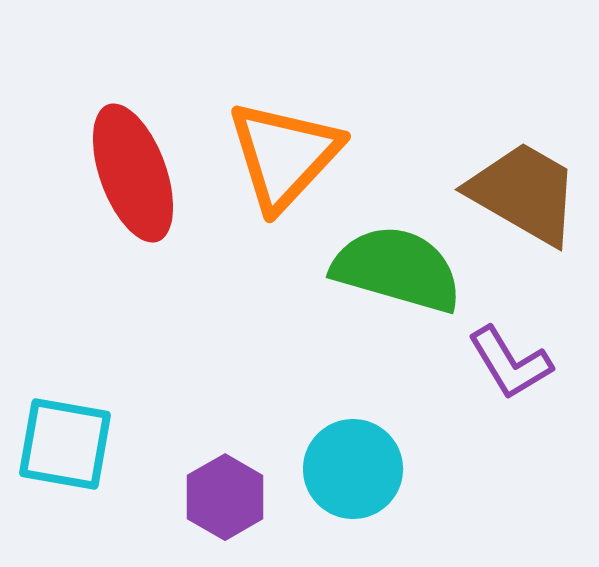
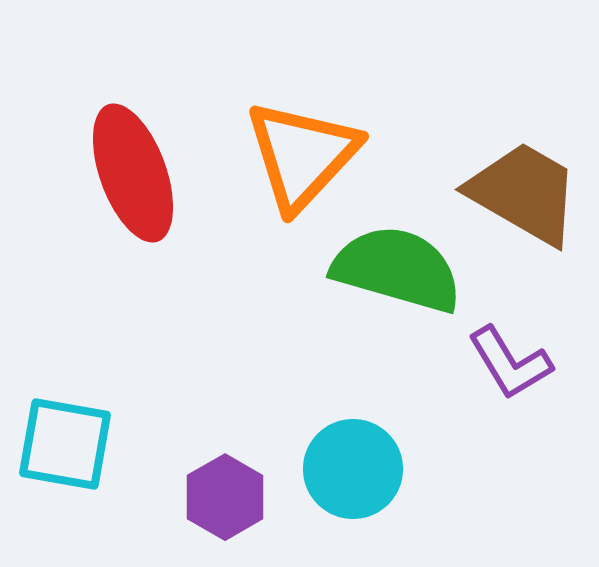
orange triangle: moved 18 px right
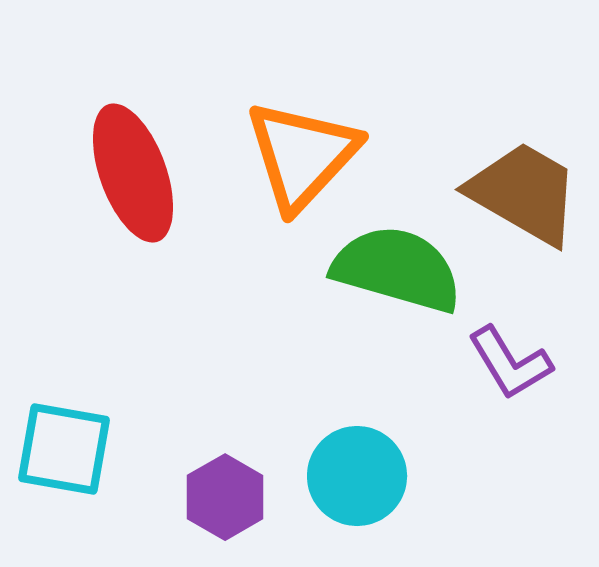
cyan square: moved 1 px left, 5 px down
cyan circle: moved 4 px right, 7 px down
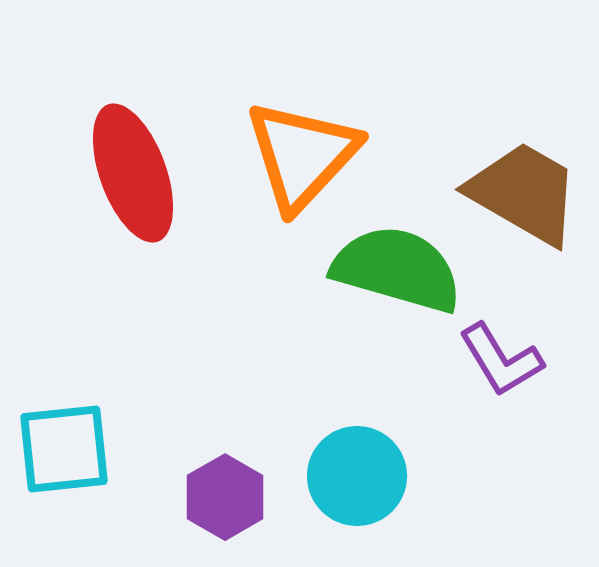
purple L-shape: moved 9 px left, 3 px up
cyan square: rotated 16 degrees counterclockwise
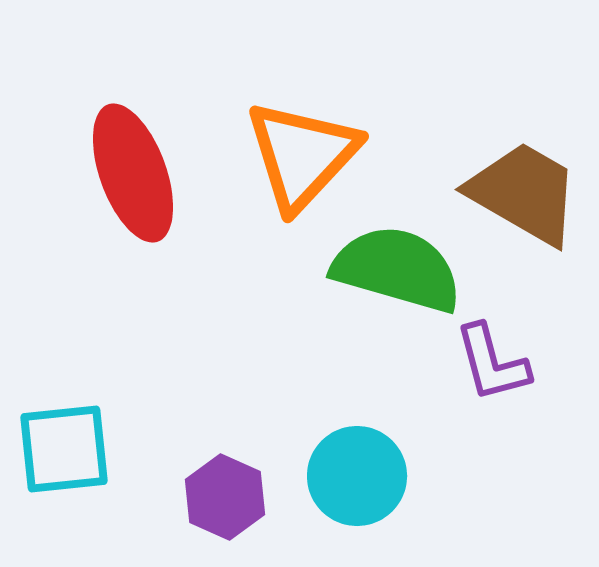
purple L-shape: moved 9 px left, 3 px down; rotated 16 degrees clockwise
purple hexagon: rotated 6 degrees counterclockwise
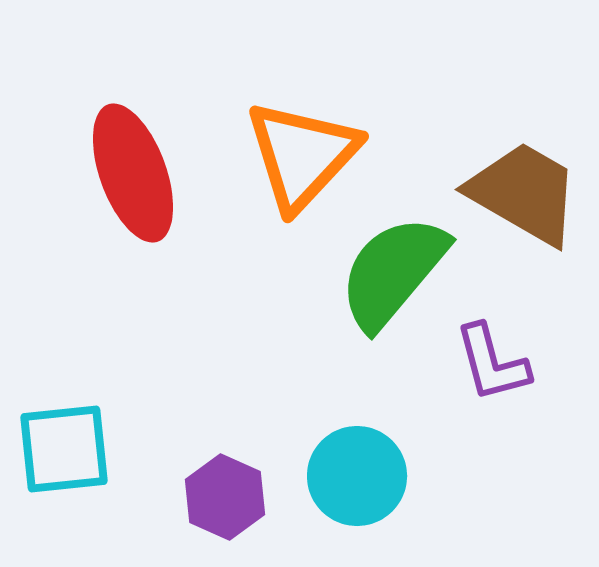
green semicircle: moved 4 px left, 3 px down; rotated 66 degrees counterclockwise
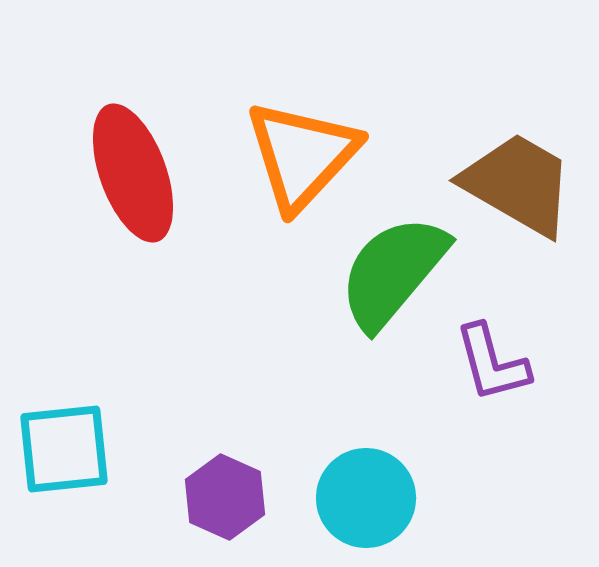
brown trapezoid: moved 6 px left, 9 px up
cyan circle: moved 9 px right, 22 px down
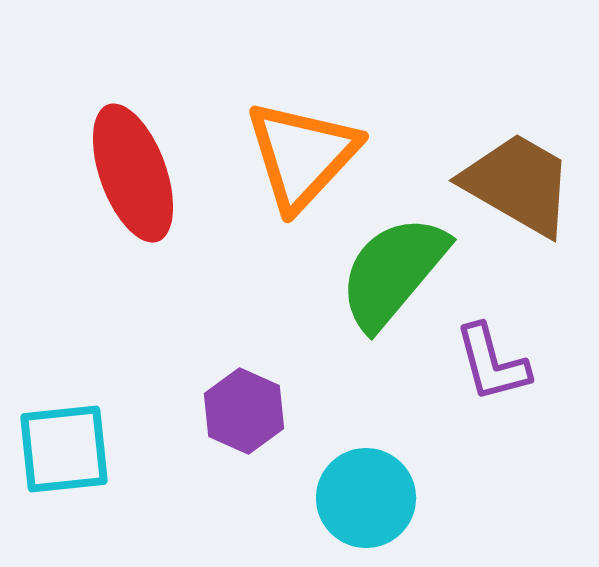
purple hexagon: moved 19 px right, 86 px up
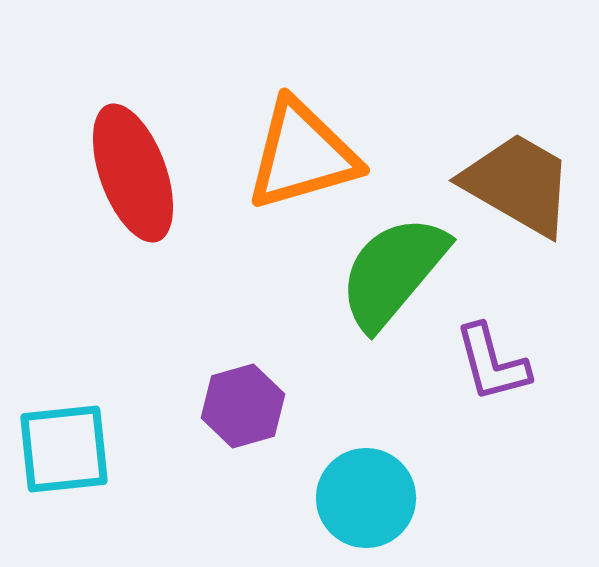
orange triangle: rotated 31 degrees clockwise
purple hexagon: moved 1 px left, 5 px up; rotated 20 degrees clockwise
